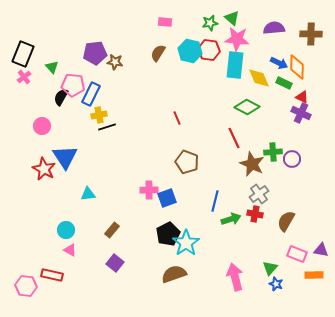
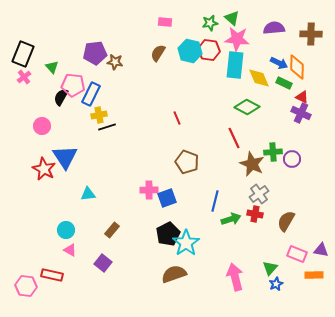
purple square at (115, 263): moved 12 px left
blue star at (276, 284): rotated 24 degrees clockwise
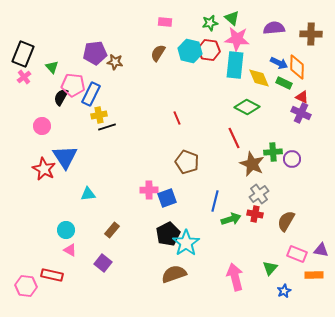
blue star at (276, 284): moved 8 px right, 7 px down
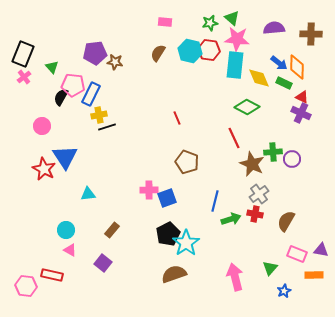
blue arrow at (279, 63): rotated 12 degrees clockwise
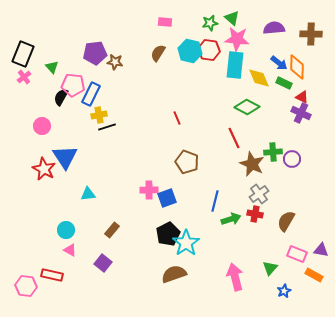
orange rectangle at (314, 275): rotated 30 degrees clockwise
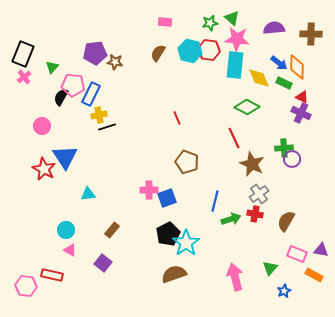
green triangle at (52, 67): rotated 24 degrees clockwise
green cross at (273, 152): moved 11 px right, 4 px up
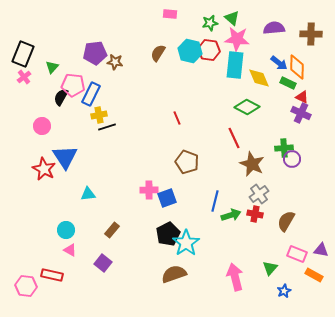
pink rectangle at (165, 22): moved 5 px right, 8 px up
green rectangle at (284, 83): moved 4 px right
green arrow at (231, 219): moved 4 px up
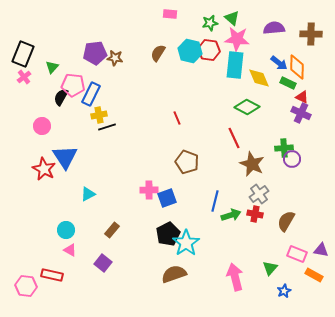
brown star at (115, 62): moved 4 px up
cyan triangle at (88, 194): rotated 21 degrees counterclockwise
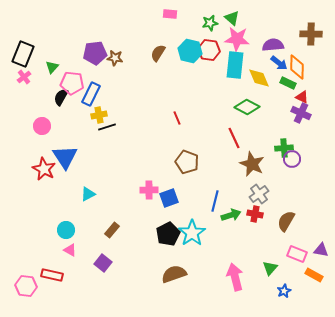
purple semicircle at (274, 28): moved 1 px left, 17 px down
pink pentagon at (73, 85): moved 1 px left, 2 px up
blue square at (167, 198): moved 2 px right
cyan star at (186, 243): moved 6 px right, 10 px up
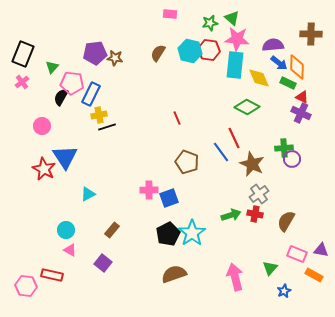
pink cross at (24, 77): moved 2 px left, 5 px down
blue line at (215, 201): moved 6 px right, 49 px up; rotated 50 degrees counterclockwise
